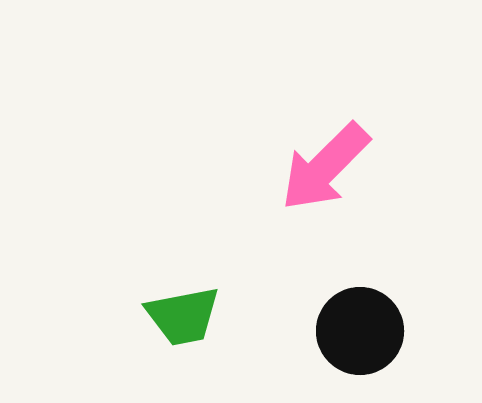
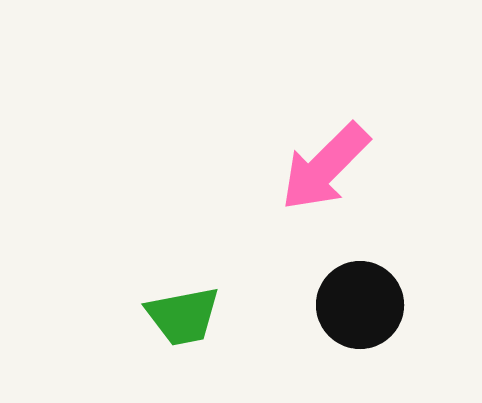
black circle: moved 26 px up
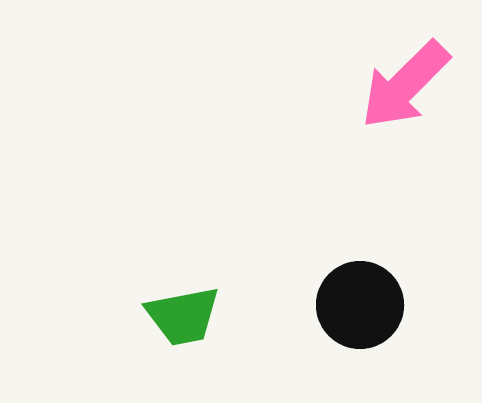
pink arrow: moved 80 px right, 82 px up
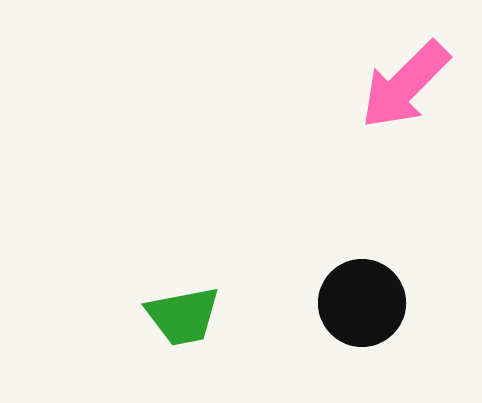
black circle: moved 2 px right, 2 px up
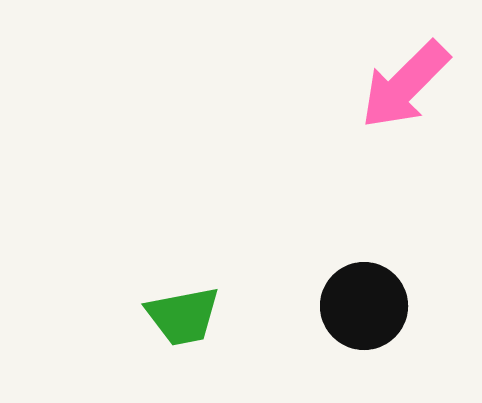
black circle: moved 2 px right, 3 px down
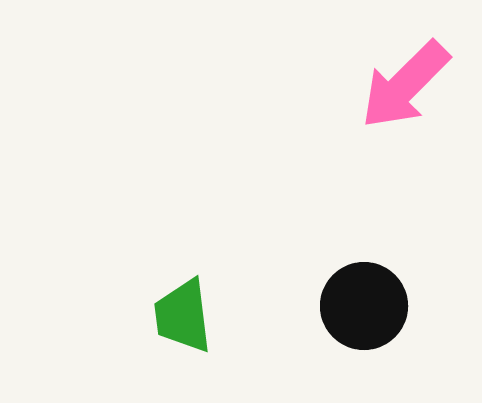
green trapezoid: rotated 94 degrees clockwise
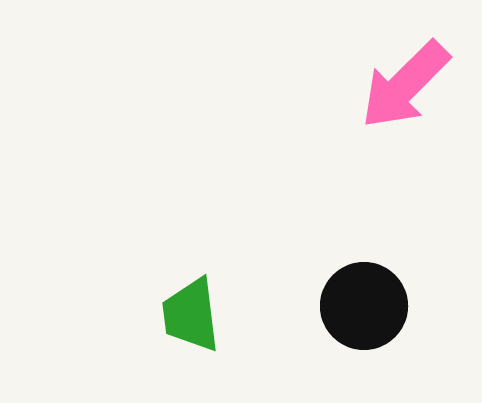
green trapezoid: moved 8 px right, 1 px up
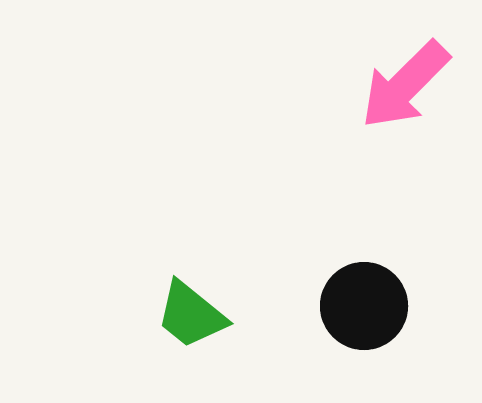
green trapezoid: rotated 44 degrees counterclockwise
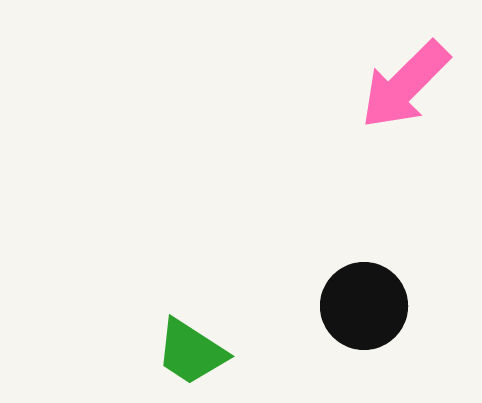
green trapezoid: moved 37 px down; rotated 6 degrees counterclockwise
